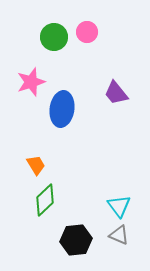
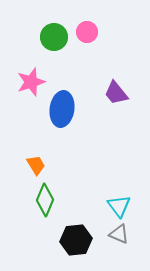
green diamond: rotated 24 degrees counterclockwise
gray triangle: moved 1 px up
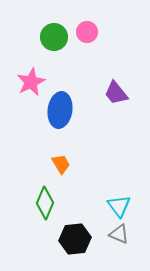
pink star: rotated 8 degrees counterclockwise
blue ellipse: moved 2 px left, 1 px down
orange trapezoid: moved 25 px right, 1 px up
green diamond: moved 3 px down
black hexagon: moved 1 px left, 1 px up
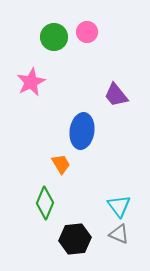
purple trapezoid: moved 2 px down
blue ellipse: moved 22 px right, 21 px down
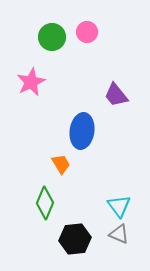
green circle: moved 2 px left
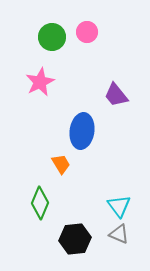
pink star: moved 9 px right
green diamond: moved 5 px left
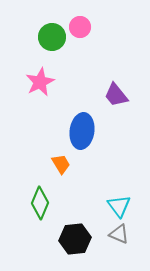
pink circle: moved 7 px left, 5 px up
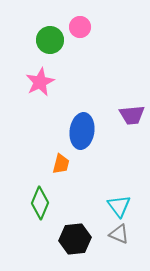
green circle: moved 2 px left, 3 px down
purple trapezoid: moved 16 px right, 20 px down; rotated 56 degrees counterclockwise
orange trapezoid: rotated 45 degrees clockwise
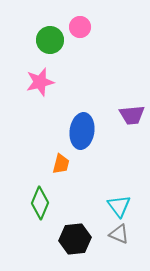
pink star: rotated 12 degrees clockwise
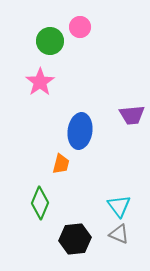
green circle: moved 1 px down
pink star: rotated 20 degrees counterclockwise
blue ellipse: moved 2 px left
